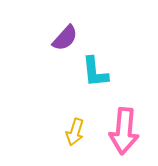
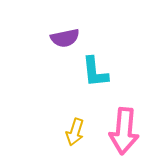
purple semicircle: rotated 36 degrees clockwise
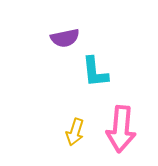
pink arrow: moved 3 px left, 2 px up
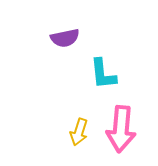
cyan L-shape: moved 8 px right, 2 px down
yellow arrow: moved 4 px right
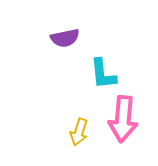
pink arrow: moved 2 px right, 10 px up
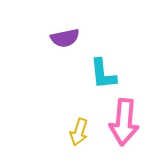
pink arrow: moved 1 px right, 3 px down
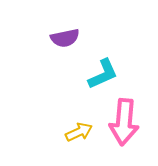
cyan L-shape: rotated 108 degrees counterclockwise
yellow arrow: rotated 132 degrees counterclockwise
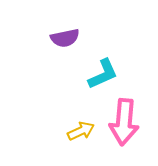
yellow arrow: moved 2 px right, 1 px up
